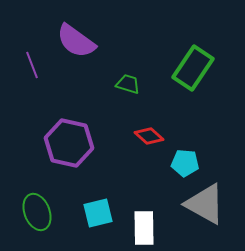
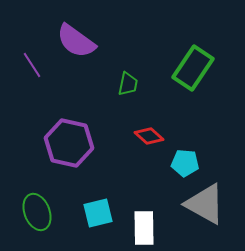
purple line: rotated 12 degrees counterclockwise
green trapezoid: rotated 85 degrees clockwise
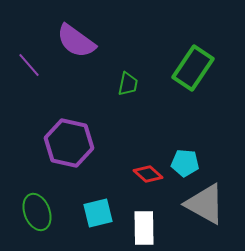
purple line: moved 3 px left; rotated 8 degrees counterclockwise
red diamond: moved 1 px left, 38 px down
